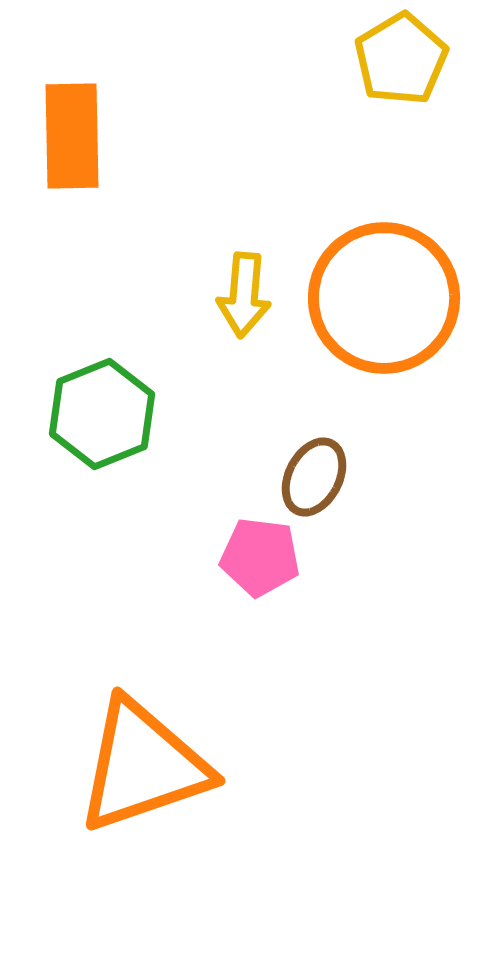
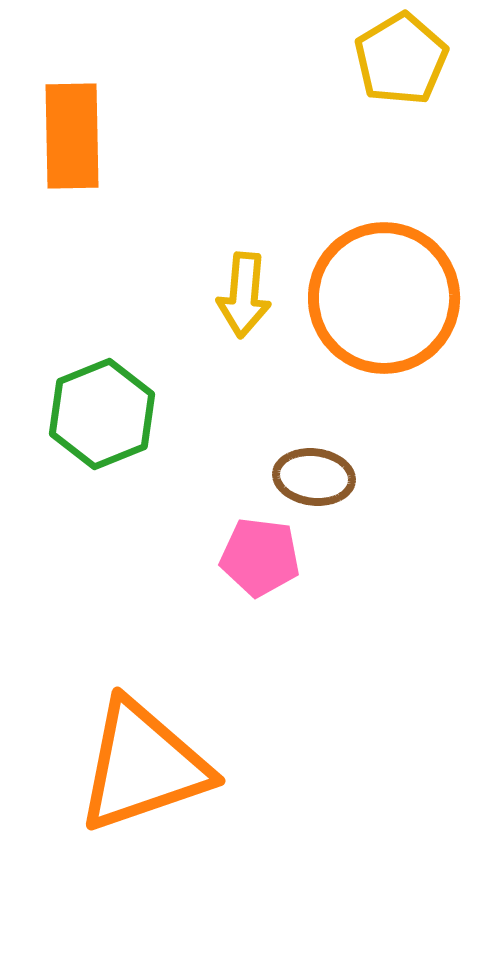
brown ellipse: rotated 70 degrees clockwise
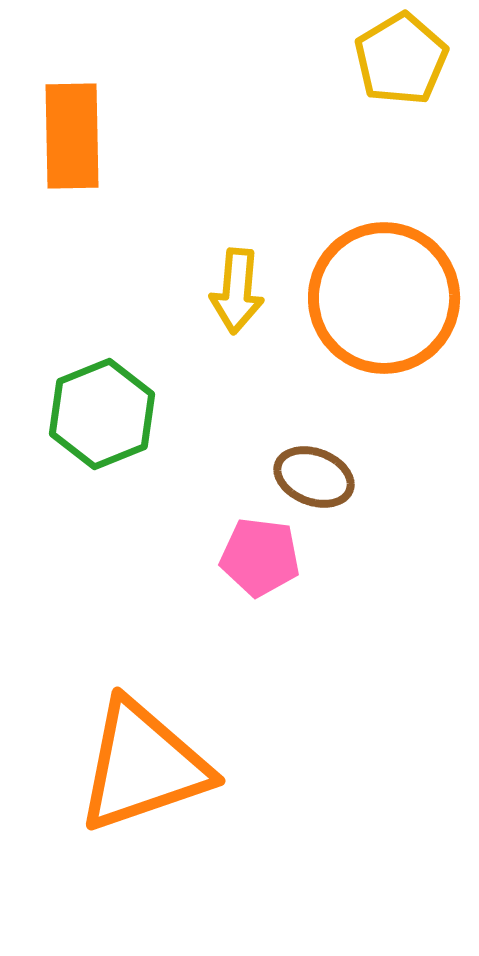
yellow arrow: moved 7 px left, 4 px up
brown ellipse: rotated 14 degrees clockwise
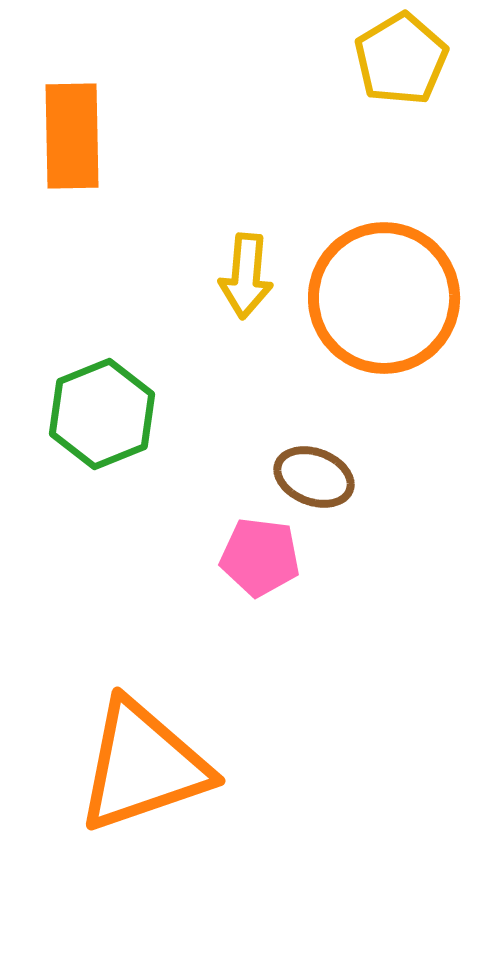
yellow arrow: moved 9 px right, 15 px up
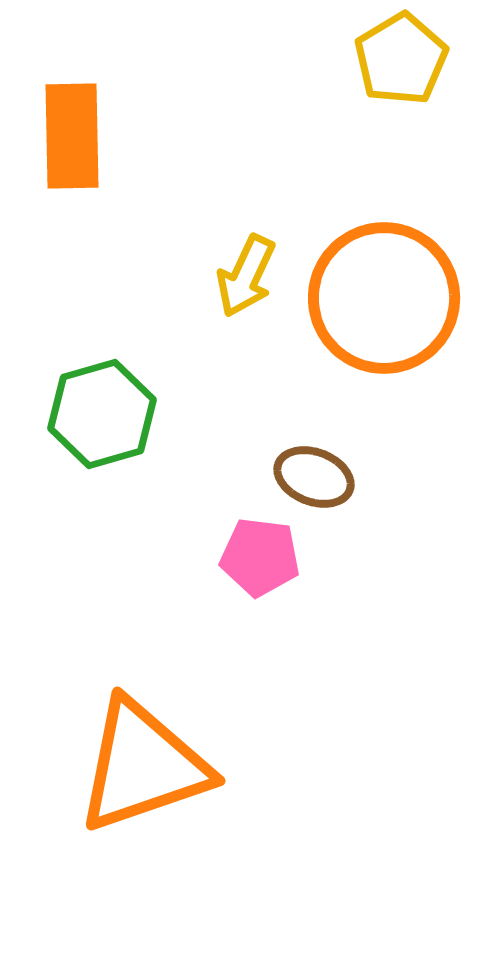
yellow arrow: rotated 20 degrees clockwise
green hexagon: rotated 6 degrees clockwise
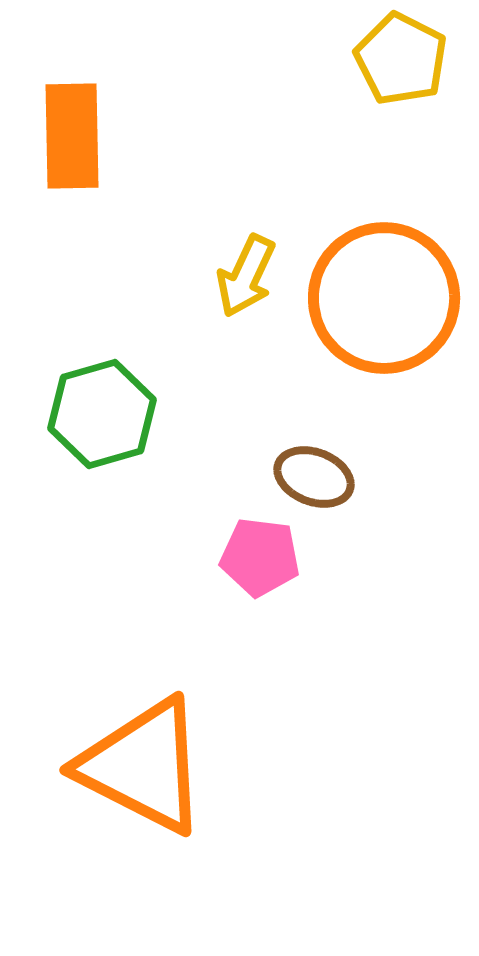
yellow pentagon: rotated 14 degrees counterclockwise
orange triangle: rotated 46 degrees clockwise
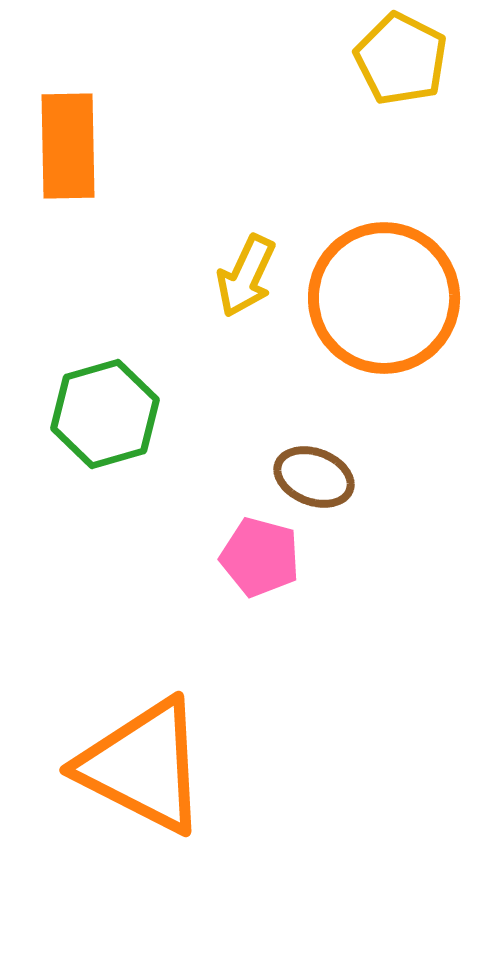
orange rectangle: moved 4 px left, 10 px down
green hexagon: moved 3 px right
pink pentagon: rotated 8 degrees clockwise
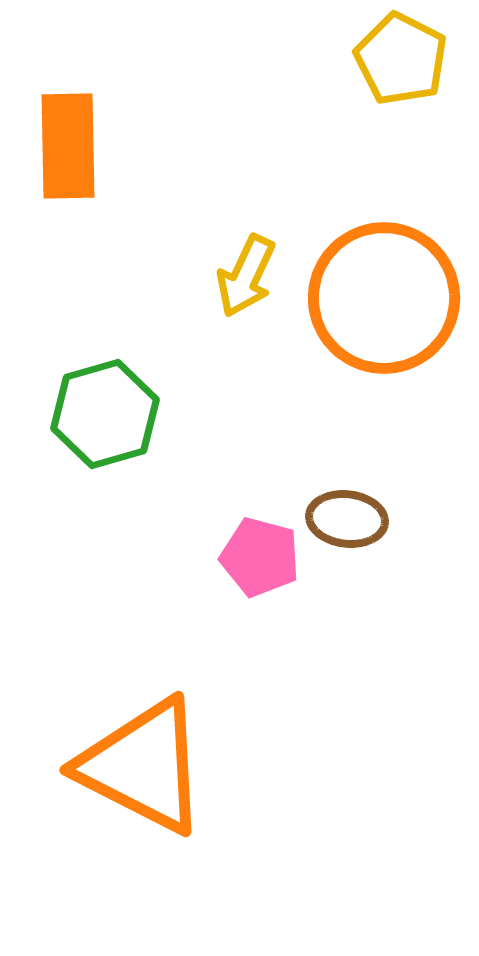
brown ellipse: moved 33 px right, 42 px down; rotated 14 degrees counterclockwise
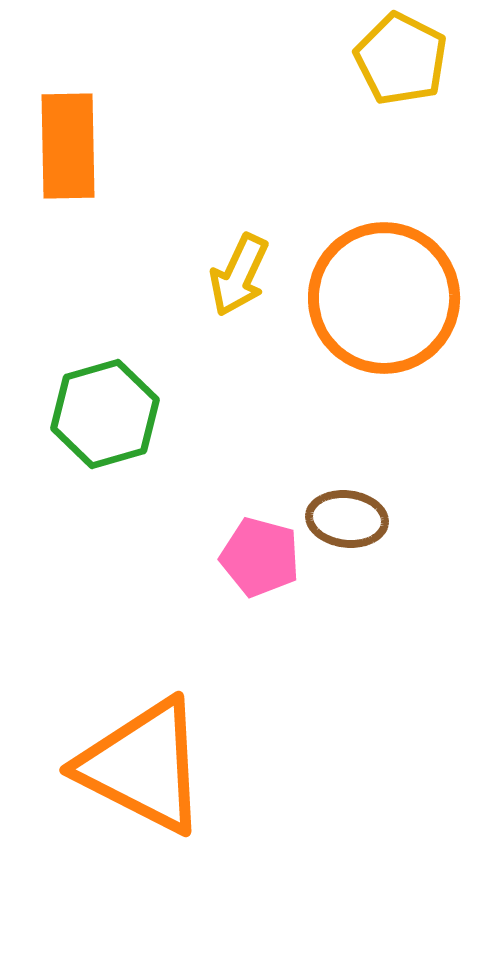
yellow arrow: moved 7 px left, 1 px up
